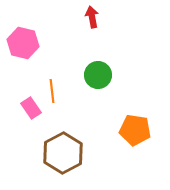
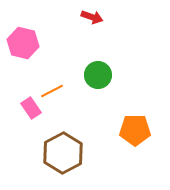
red arrow: rotated 120 degrees clockwise
orange line: rotated 70 degrees clockwise
orange pentagon: rotated 8 degrees counterclockwise
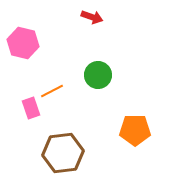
pink rectangle: rotated 15 degrees clockwise
brown hexagon: rotated 21 degrees clockwise
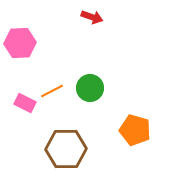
pink hexagon: moved 3 px left; rotated 16 degrees counterclockwise
green circle: moved 8 px left, 13 px down
pink rectangle: moved 6 px left, 5 px up; rotated 45 degrees counterclockwise
orange pentagon: rotated 16 degrees clockwise
brown hexagon: moved 3 px right, 4 px up; rotated 6 degrees clockwise
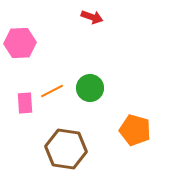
pink rectangle: rotated 60 degrees clockwise
brown hexagon: rotated 9 degrees clockwise
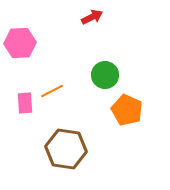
red arrow: rotated 45 degrees counterclockwise
green circle: moved 15 px right, 13 px up
orange pentagon: moved 8 px left, 20 px up; rotated 8 degrees clockwise
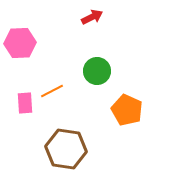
green circle: moved 8 px left, 4 px up
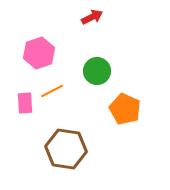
pink hexagon: moved 19 px right, 10 px down; rotated 16 degrees counterclockwise
orange pentagon: moved 2 px left, 1 px up
